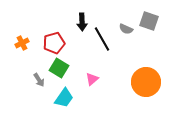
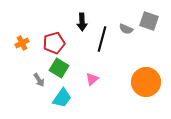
black line: rotated 45 degrees clockwise
cyan trapezoid: moved 2 px left
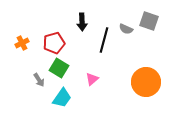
black line: moved 2 px right, 1 px down
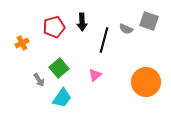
red pentagon: moved 16 px up
green square: rotated 18 degrees clockwise
pink triangle: moved 3 px right, 4 px up
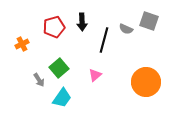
orange cross: moved 1 px down
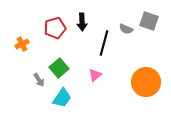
red pentagon: moved 1 px right, 1 px down
black line: moved 3 px down
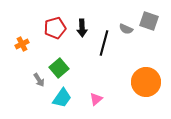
black arrow: moved 6 px down
pink triangle: moved 1 px right, 24 px down
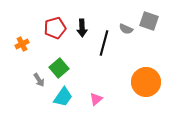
cyan trapezoid: moved 1 px right, 1 px up
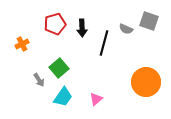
red pentagon: moved 4 px up
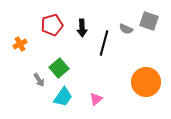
red pentagon: moved 3 px left, 1 px down
orange cross: moved 2 px left
